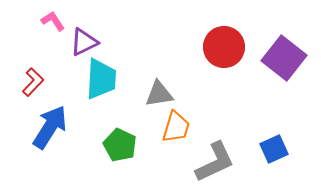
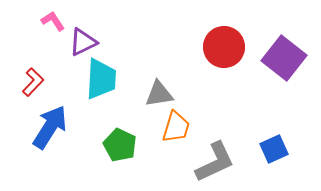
purple triangle: moved 1 px left
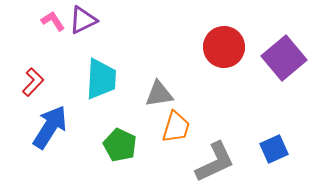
purple triangle: moved 22 px up
purple square: rotated 12 degrees clockwise
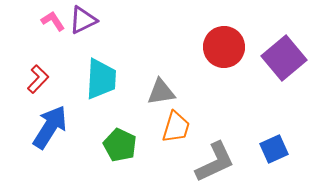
red L-shape: moved 5 px right, 3 px up
gray triangle: moved 2 px right, 2 px up
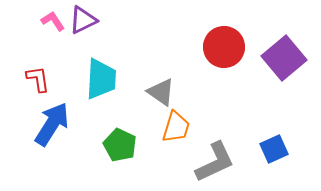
red L-shape: rotated 52 degrees counterclockwise
gray triangle: rotated 44 degrees clockwise
blue arrow: moved 2 px right, 3 px up
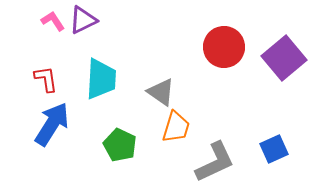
red L-shape: moved 8 px right
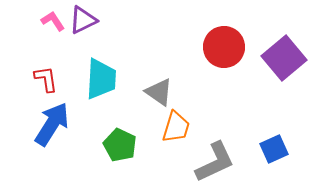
gray triangle: moved 2 px left
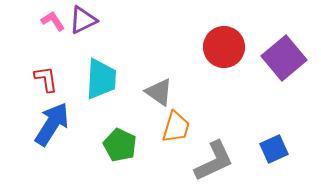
gray L-shape: moved 1 px left, 1 px up
